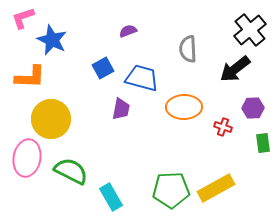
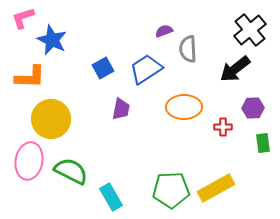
purple semicircle: moved 36 px right
blue trapezoid: moved 4 px right, 9 px up; rotated 48 degrees counterclockwise
red cross: rotated 18 degrees counterclockwise
pink ellipse: moved 2 px right, 3 px down
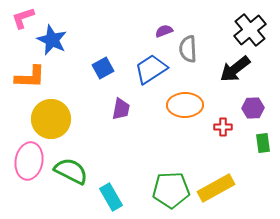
blue trapezoid: moved 5 px right
orange ellipse: moved 1 px right, 2 px up
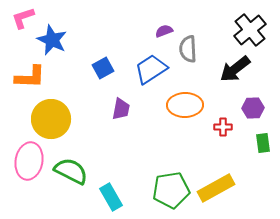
green pentagon: rotated 6 degrees counterclockwise
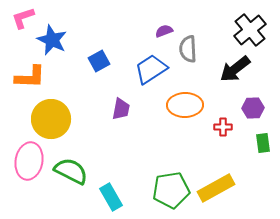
blue square: moved 4 px left, 7 px up
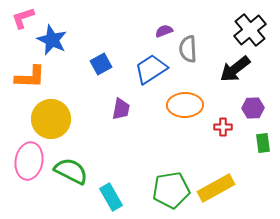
blue square: moved 2 px right, 3 px down
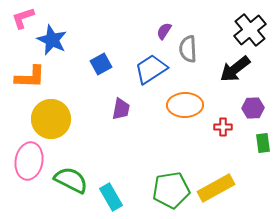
purple semicircle: rotated 36 degrees counterclockwise
green semicircle: moved 9 px down
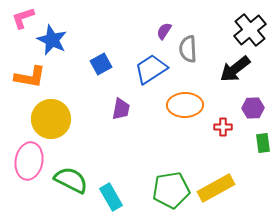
orange L-shape: rotated 8 degrees clockwise
